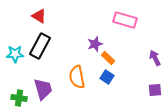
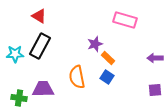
purple arrow: rotated 63 degrees counterclockwise
purple trapezoid: rotated 75 degrees counterclockwise
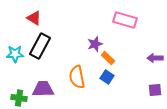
red triangle: moved 5 px left, 2 px down
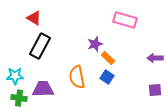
cyan star: moved 22 px down
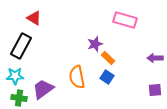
black rectangle: moved 19 px left
purple trapezoid: rotated 35 degrees counterclockwise
